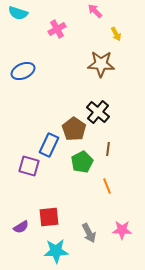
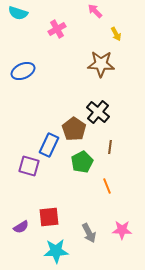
brown line: moved 2 px right, 2 px up
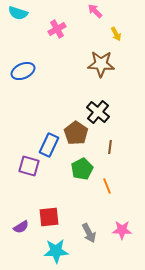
brown pentagon: moved 2 px right, 4 px down
green pentagon: moved 7 px down
